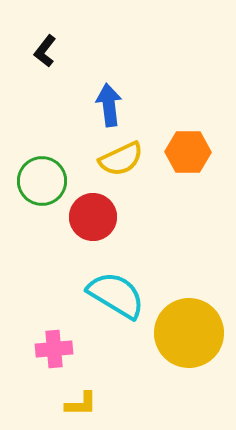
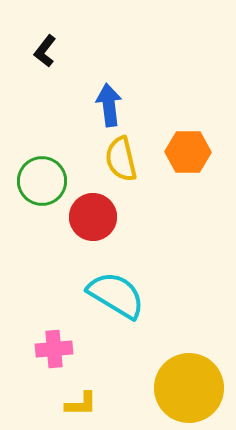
yellow semicircle: rotated 102 degrees clockwise
yellow circle: moved 55 px down
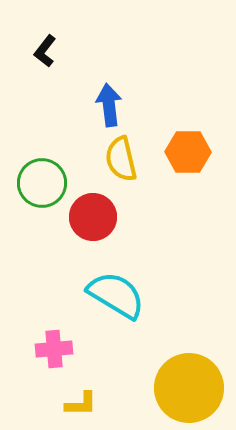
green circle: moved 2 px down
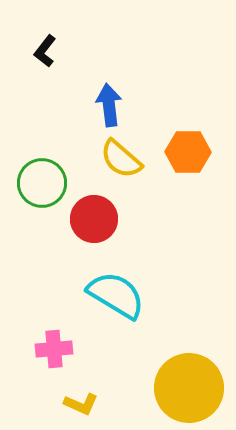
yellow semicircle: rotated 36 degrees counterclockwise
red circle: moved 1 px right, 2 px down
yellow L-shape: rotated 24 degrees clockwise
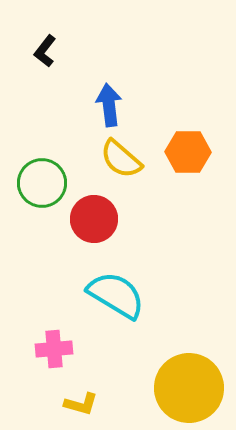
yellow L-shape: rotated 8 degrees counterclockwise
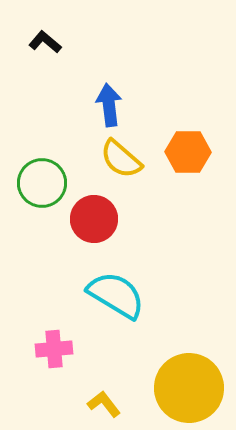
black L-shape: moved 9 px up; rotated 92 degrees clockwise
yellow L-shape: moved 23 px right; rotated 144 degrees counterclockwise
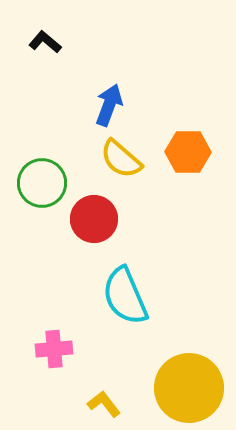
blue arrow: rotated 27 degrees clockwise
cyan semicircle: moved 9 px right, 1 px down; rotated 144 degrees counterclockwise
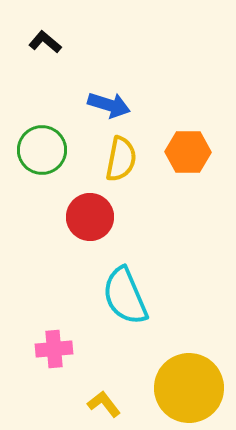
blue arrow: rotated 87 degrees clockwise
yellow semicircle: rotated 120 degrees counterclockwise
green circle: moved 33 px up
red circle: moved 4 px left, 2 px up
